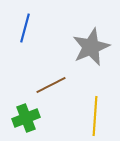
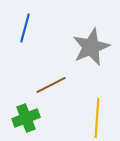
yellow line: moved 2 px right, 2 px down
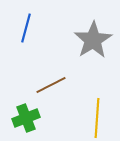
blue line: moved 1 px right
gray star: moved 2 px right, 7 px up; rotated 9 degrees counterclockwise
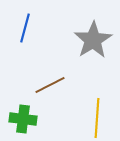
blue line: moved 1 px left
brown line: moved 1 px left
green cross: moved 3 px left, 1 px down; rotated 28 degrees clockwise
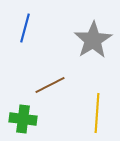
yellow line: moved 5 px up
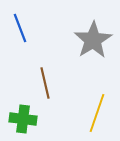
blue line: moved 5 px left; rotated 36 degrees counterclockwise
brown line: moved 5 px left, 2 px up; rotated 76 degrees counterclockwise
yellow line: rotated 15 degrees clockwise
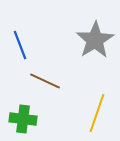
blue line: moved 17 px down
gray star: moved 2 px right
brown line: moved 2 px up; rotated 52 degrees counterclockwise
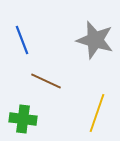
gray star: rotated 24 degrees counterclockwise
blue line: moved 2 px right, 5 px up
brown line: moved 1 px right
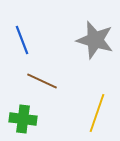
brown line: moved 4 px left
